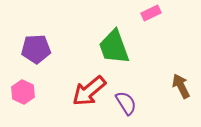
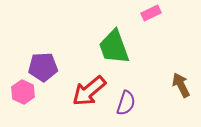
purple pentagon: moved 7 px right, 18 px down
brown arrow: moved 1 px up
purple semicircle: rotated 50 degrees clockwise
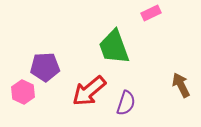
purple pentagon: moved 2 px right
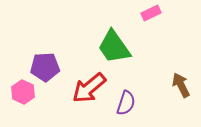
green trapezoid: rotated 15 degrees counterclockwise
red arrow: moved 3 px up
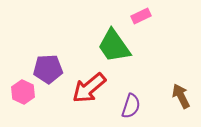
pink rectangle: moved 10 px left, 3 px down
green trapezoid: moved 1 px up
purple pentagon: moved 3 px right, 2 px down
brown arrow: moved 11 px down
purple semicircle: moved 5 px right, 3 px down
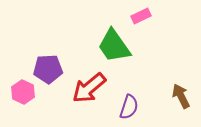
purple semicircle: moved 2 px left, 1 px down
